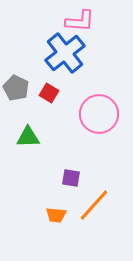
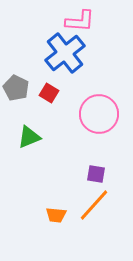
green triangle: moved 1 px right; rotated 20 degrees counterclockwise
purple square: moved 25 px right, 4 px up
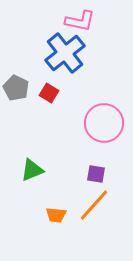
pink L-shape: rotated 8 degrees clockwise
pink circle: moved 5 px right, 9 px down
green triangle: moved 3 px right, 33 px down
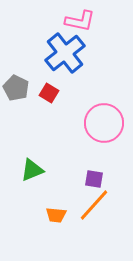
purple square: moved 2 px left, 5 px down
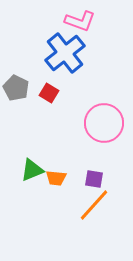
pink L-shape: rotated 8 degrees clockwise
orange trapezoid: moved 37 px up
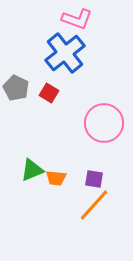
pink L-shape: moved 3 px left, 2 px up
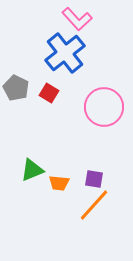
pink L-shape: rotated 28 degrees clockwise
pink circle: moved 16 px up
orange trapezoid: moved 3 px right, 5 px down
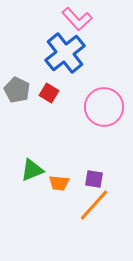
gray pentagon: moved 1 px right, 2 px down
